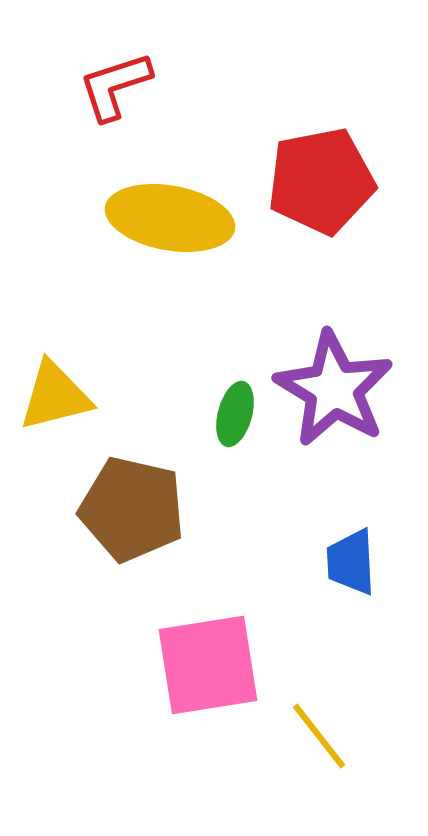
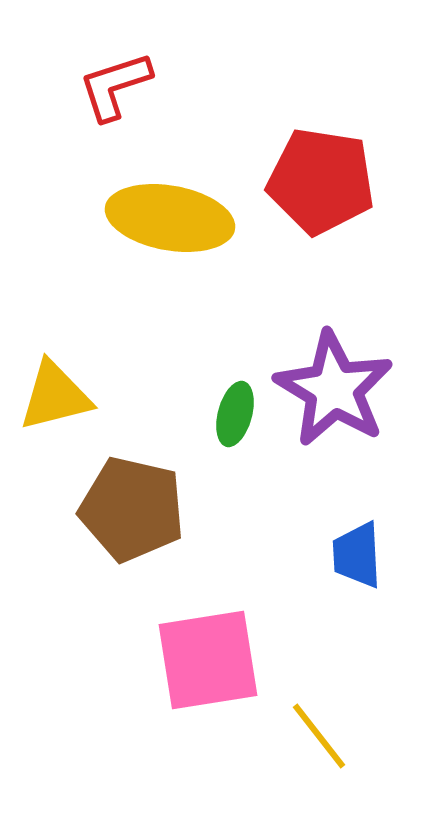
red pentagon: rotated 20 degrees clockwise
blue trapezoid: moved 6 px right, 7 px up
pink square: moved 5 px up
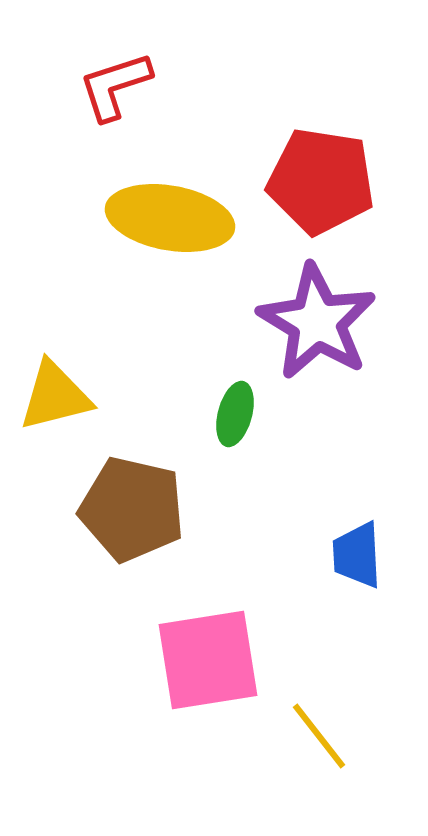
purple star: moved 17 px left, 67 px up
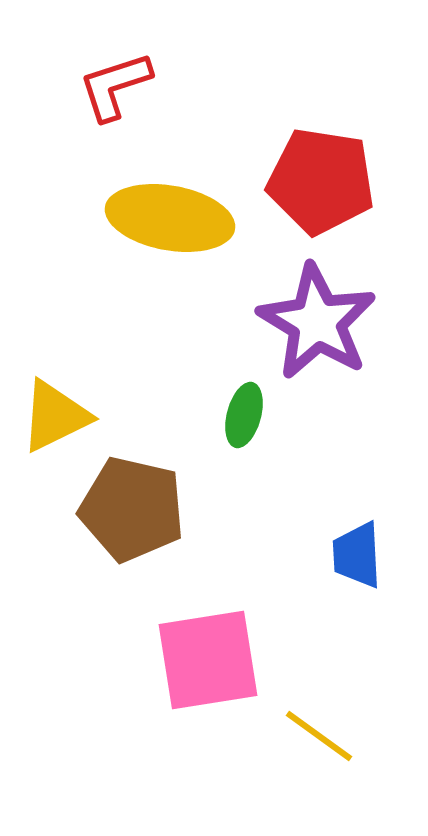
yellow triangle: moved 20 px down; rotated 12 degrees counterclockwise
green ellipse: moved 9 px right, 1 px down
yellow line: rotated 16 degrees counterclockwise
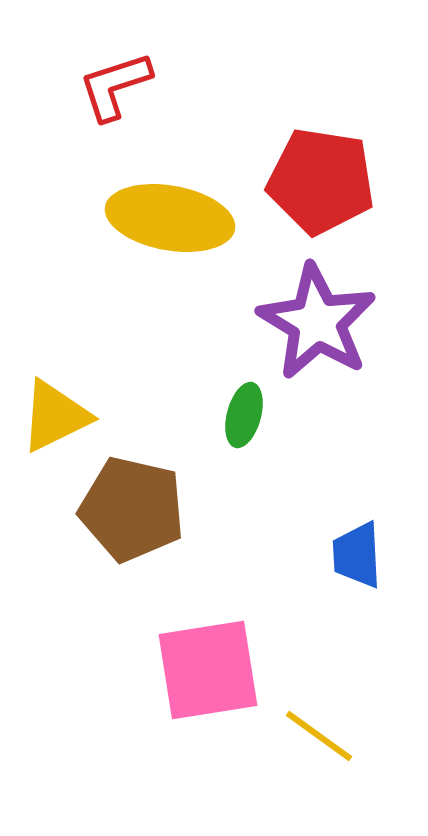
pink square: moved 10 px down
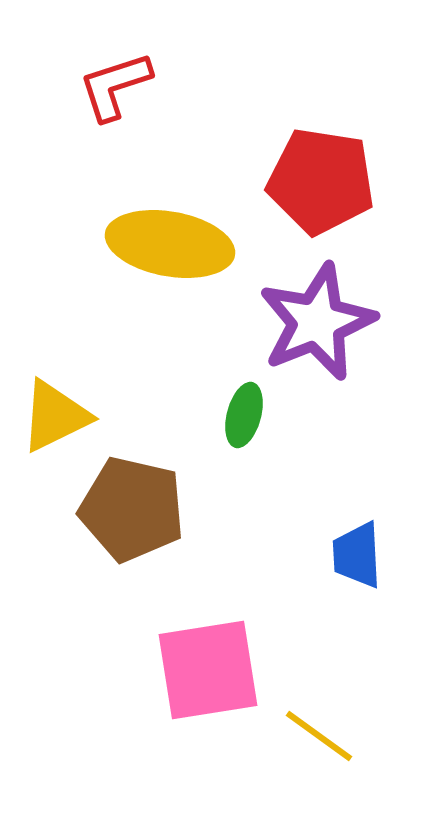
yellow ellipse: moved 26 px down
purple star: rotated 19 degrees clockwise
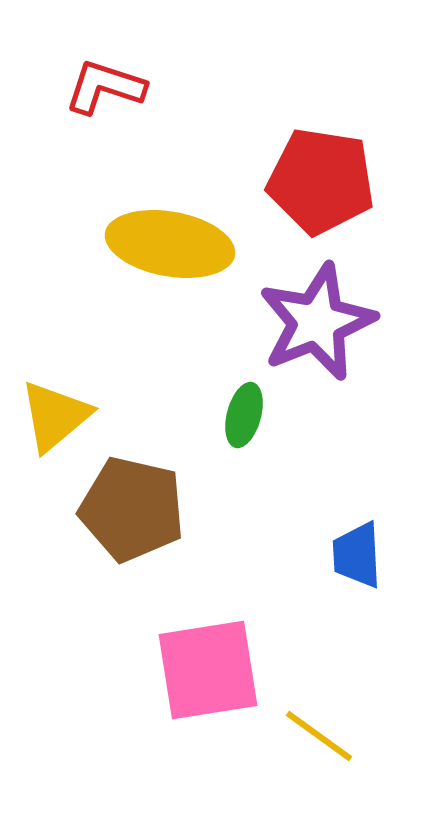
red L-shape: moved 10 px left, 1 px down; rotated 36 degrees clockwise
yellow triangle: rotated 14 degrees counterclockwise
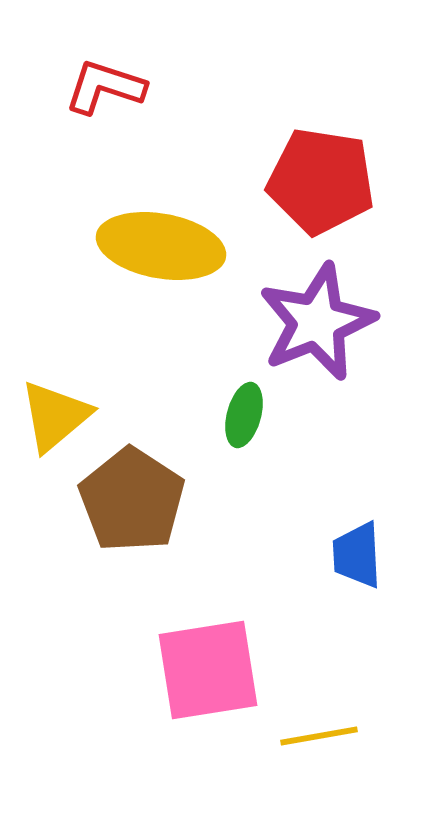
yellow ellipse: moved 9 px left, 2 px down
brown pentagon: moved 9 px up; rotated 20 degrees clockwise
yellow line: rotated 46 degrees counterclockwise
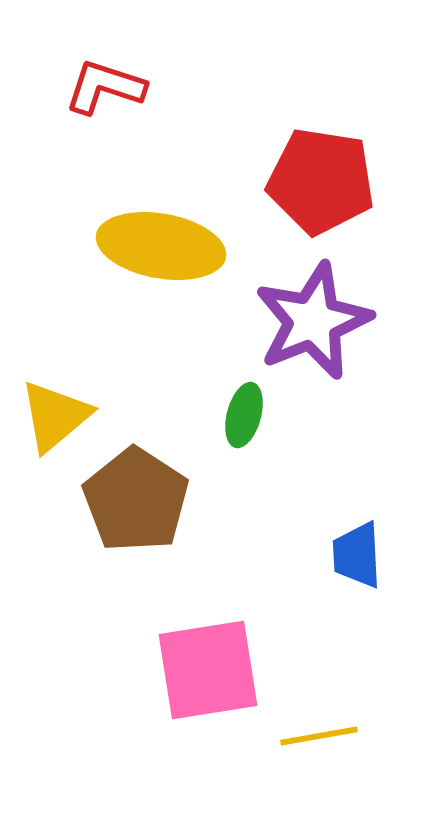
purple star: moved 4 px left, 1 px up
brown pentagon: moved 4 px right
